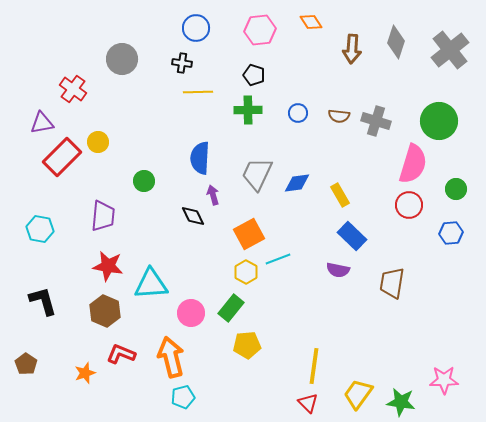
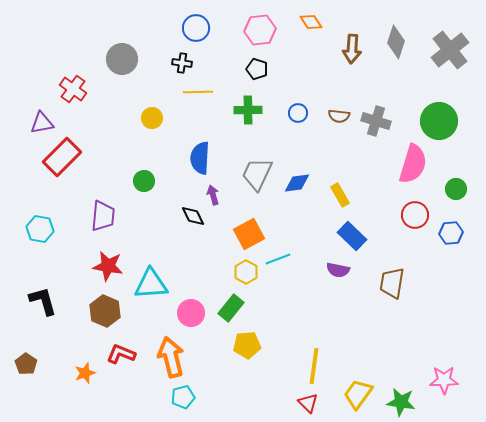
black pentagon at (254, 75): moved 3 px right, 6 px up
yellow circle at (98, 142): moved 54 px right, 24 px up
red circle at (409, 205): moved 6 px right, 10 px down
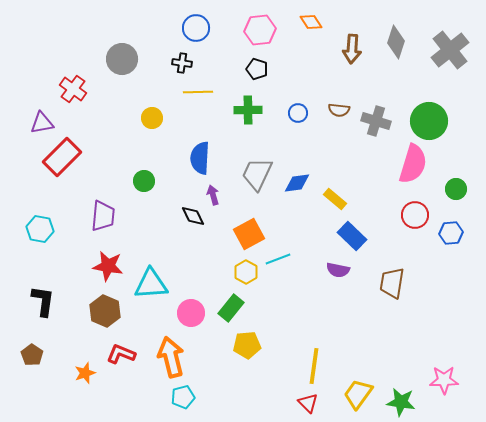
brown semicircle at (339, 116): moved 6 px up
green circle at (439, 121): moved 10 px left
yellow rectangle at (340, 195): moved 5 px left, 4 px down; rotated 20 degrees counterclockwise
black L-shape at (43, 301): rotated 24 degrees clockwise
brown pentagon at (26, 364): moved 6 px right, 9 px up
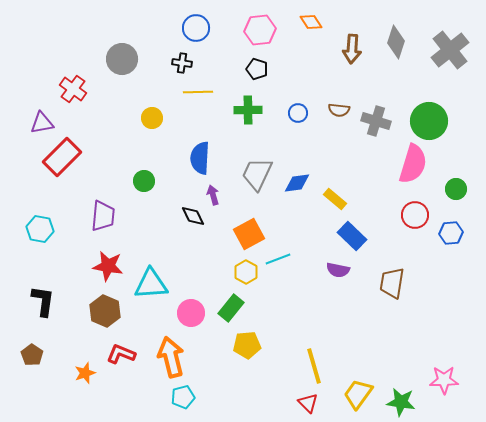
yellow line at (314, 366): rotated 24 degrees counterclockwise
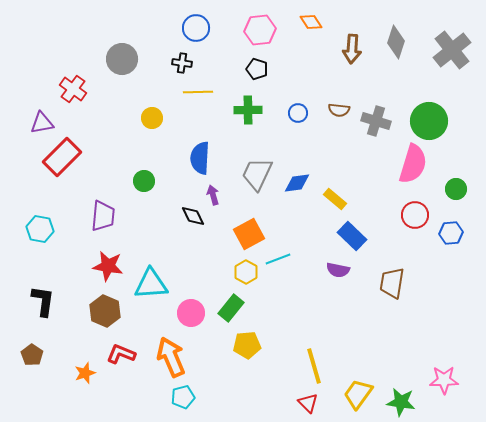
gray cross at (450, 50): moved 2 px right
orange arrow at (171, 357): rotated 9 degrees counterclockwise
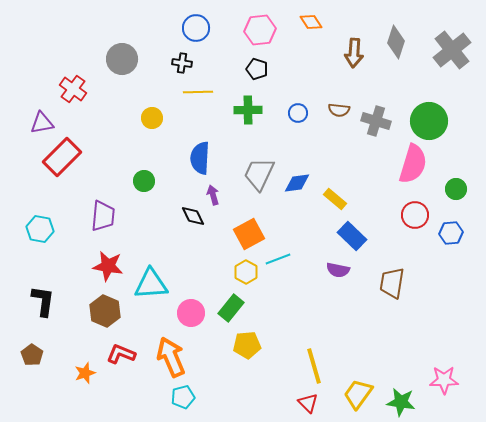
brown arrow at (352, 49): moved 2 px right, 4 px down
gray trapezoid at (257, 174): moved 2 px right
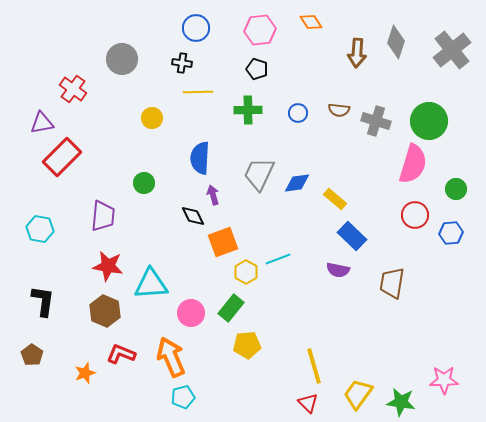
brown arrow at (354, 53): moved 3 px right
green circle at (144, 181): moved 2 px down
orange square at (249, 234): moved 26 px left, 8 px down; rotated 8 degrees clockwise
